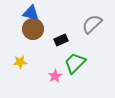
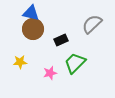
pink star: moved 5 px left, 3 px up; rotated 16 degrees clockwise
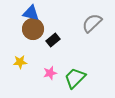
gray semicircle: moved 1 px up
black rectangle: moved 8 px left; rotated 16 degrees counterclockwise
green trapezoid: moved 15 px down
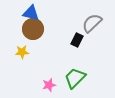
black rectangle: moved 24 px right; rotated 24 degrees counterclockwise
yellow star: moved 2 px right, 10 px up
pink star: moved 1 px left, 12 px down
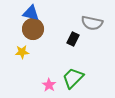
gray semicircle: rotated 125 degrees counterclockwise
black rectangle: moved 4 px left, 1 px up
green trapezoid: moved 2 px left
pink star: rotated 24 degrees counterclockwise
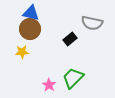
brown circle: moved 3 px left
black rectangle: moved 3 px left; rotated 24 degrees clockwise
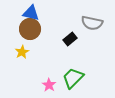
yellow star: rotated 24 degrees counterclockwise
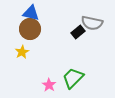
black rectangle: moved 8 px right, 7 px up
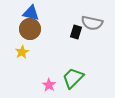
black rectangle: moved 2 px left; rotated 32 degrees counterclockwise
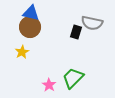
brown circle: moved 2 px up
